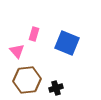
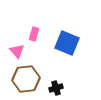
brown hexagon: moved 1 px left, 1 px up
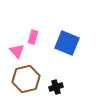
pink rectangle: moved 1 px left, 3 px down
brown hexagon: rotated 8 degrees counterclockwise
black cross: moved 1 px up
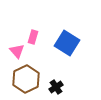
blue square: rotated 10 degrees clockwise
brown hexagon: rotated 12 degrees counterclockwise
black cross: rotated 16 degrees counterclockwise
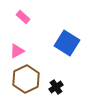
pink rectangle: moved 10 px left, 20 px up; rotated 64 degrees counterclockwise
pink triangle: rotated 42 degrees clockwise
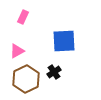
pink rectangle: rotated 72 degrees clockwise
blue square: moved 3 px left, 2 px up; rotated 35 degrees counterclockwise
black cross: moved 2 px left, 15 px up
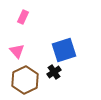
blue square: moved 9 px down; rotated 15 degrees counterclockwise
pink triangle: rotated 42 degrees counterclockwise
brown hexagon: moved 1 px left, 1 px down
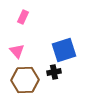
black cross: rotated 24 degrees clockwise
brown hexagon: rotated 24 degrees clockwise
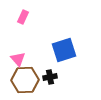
pink triangle: moved 1 px right, 8 px down
black cross: moved 4 px left, 5 px down
